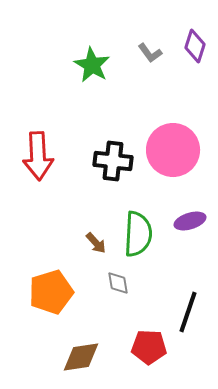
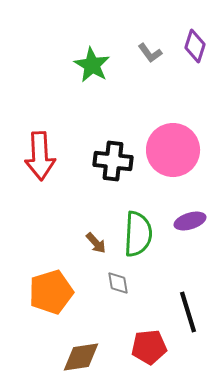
red arrow: moved 2 px right
black line: rotated 36 degrees counterclockwise
red pentagon: rotated 8 degrees counterclockwise
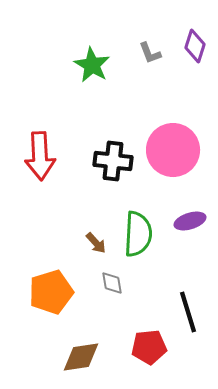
gray L-shape: rotated 15 degrees clockwise
gray diamond: moved 6 px left
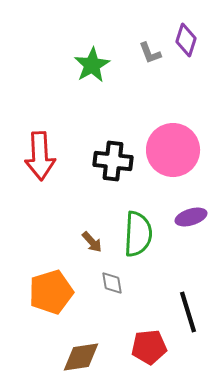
purple diamond: moved 9 px left, 6 px up
green star: rotated 12 degrees clockwise
purple ellipse: moved 1 px right, 4 px up
brown arrow: moved 4 px left, 1 px up
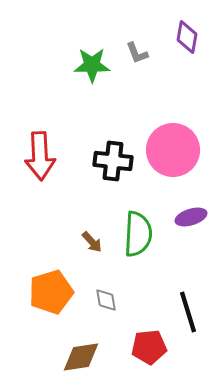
purple diamond: moved 1 px right, 3 px up; rotated 8 degrees counterclockwise
gray L-shape: moved 13 px left
green star: rotated 30 degrees clockwise
gray diamond: moved 6 px left, 17 px down
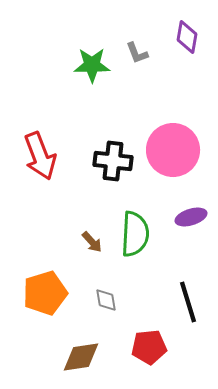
red arrow: rotated 18 degrees counterclockwise
green semicircle: moved 3 px left
orange pentagon: moved 6 px left, 1 px down
black line: moved 10 px up
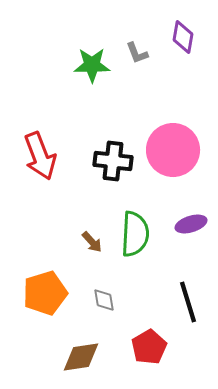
purple diamond: moved 4 px left
purple ellipse: moved 7 px down
gray diamond: moved 2 px left
red pentagon: rotated 24 degrees counterclockwise
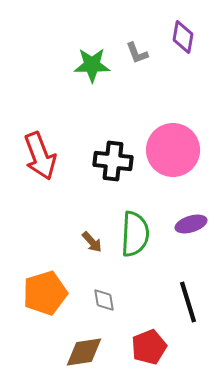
red pentagon: rotated 8 degrees clockwise
brown diamond: moved 3 px right, 5 px up
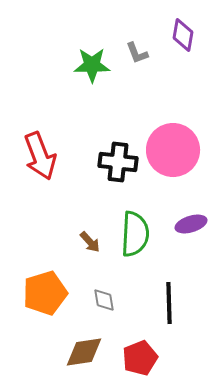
purple diamond: moved 2 px up
black cross: moved 5 px right, 1 px down
brown arrow: moved 2 px left
black line: moved 19 px left, 1 px down; rotated 15 degrees clockwise
red pentagon: moved 9 px left, 11 px down
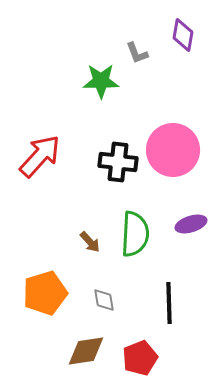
green star: moved 9 px right, 16 px down
red arrow: rotated 117 degrees counterclockwise
brown diamond: moved 2 px right, 1 px up
